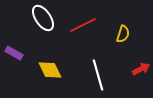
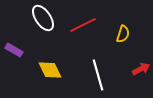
purple rectangle: moved 3 px up
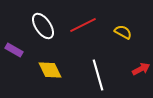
white ellipse: moved 8 px down
yellow semicircle: moved 2 px up; rotated 78 degrees counterclockwise
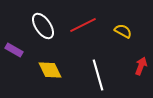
yellow semicircle: moved 1 px up
red arrow: moved 3 px up; rotated 42 degrees counterclockwise
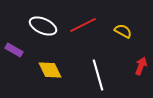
white ellipse: rotated 32 degrees counterclockwise
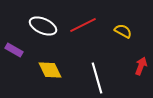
white line: moved 1 px left, 3 px down
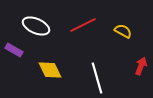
white ellipse: moved 7 px left
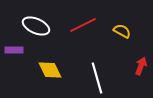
yellow semicircle: moved 1 px left
purple rectangle: rotated 30 degrees counterclockwise
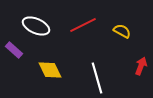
purple rectangle: rotated 42 degrees clockwise
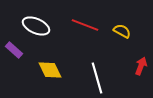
red line: moved 2 px right; rotated 48 degrees clockwise
